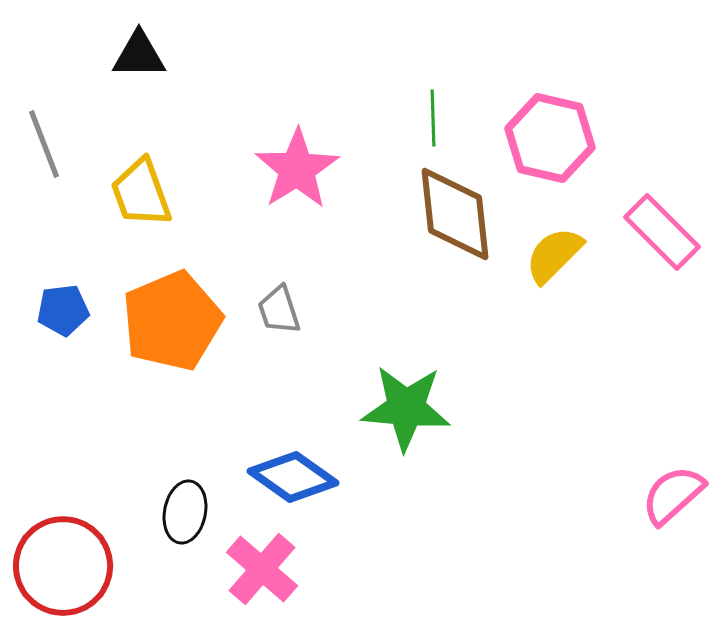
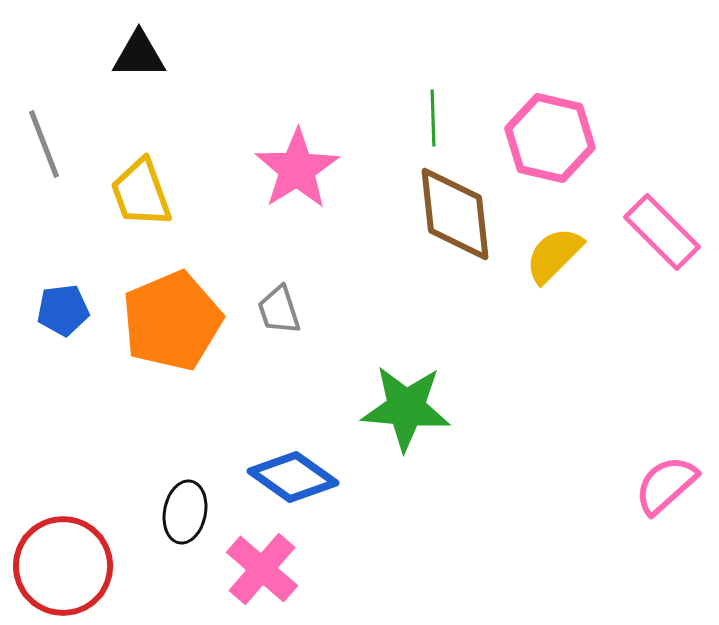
pink semicircle: moved 7 px left, 10 px up
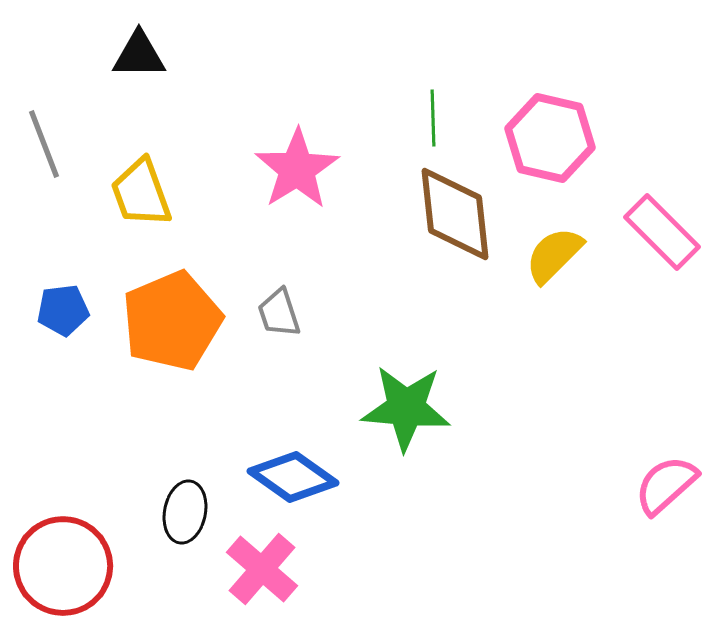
gray trapezoid: moved 3 px down
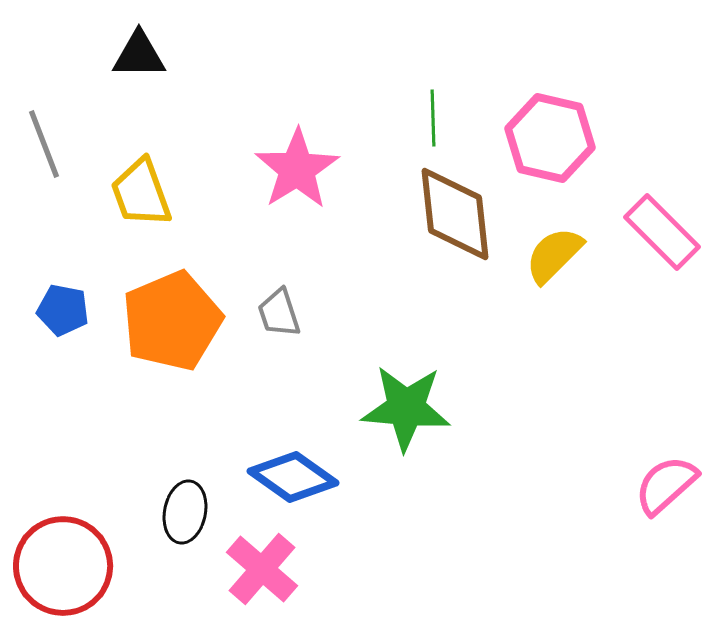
blue pentagon: rotated 18 degrees clockwise
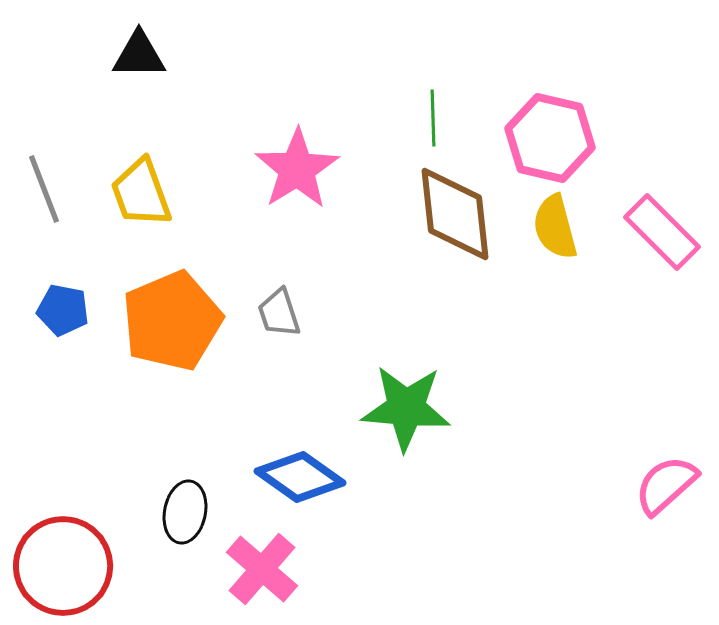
gray line: moved 45 px down
yellow semicircle: moved 1 px right, 28 px up; rotated 60 degrees counterclockwise
blue diamond: moved 7 px right
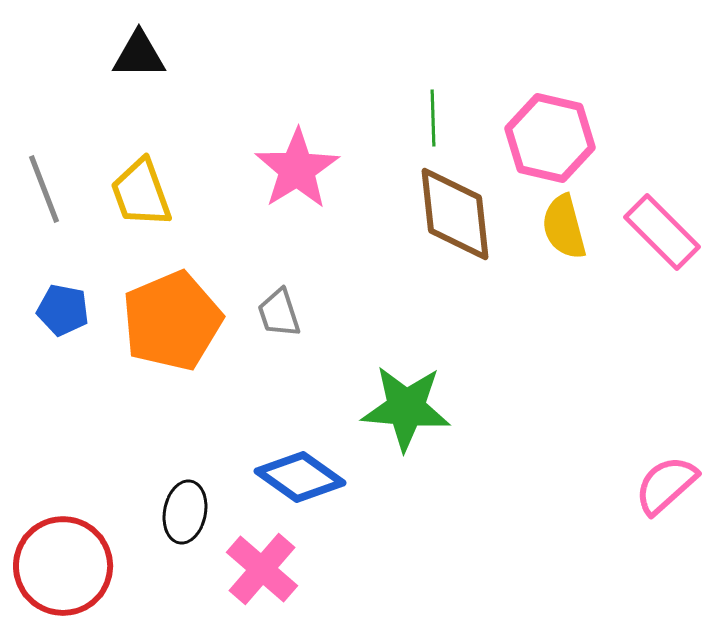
yellow semicircle: moved 9 px right
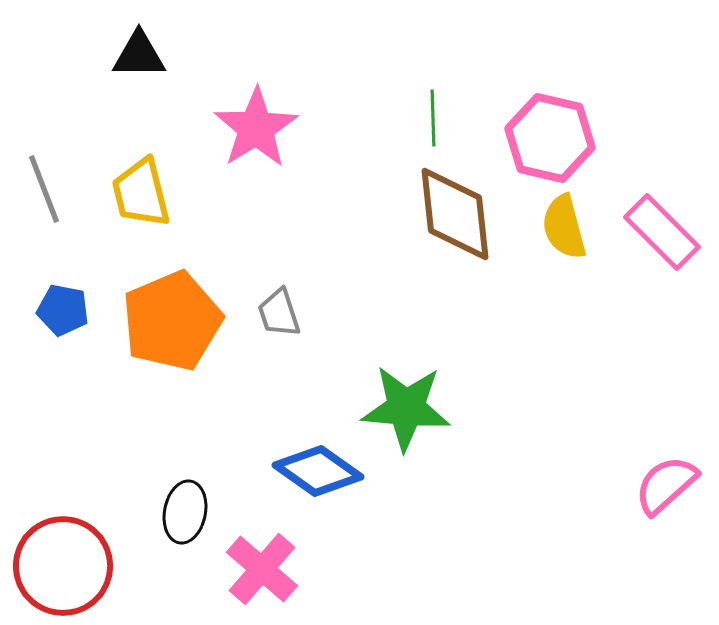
pink star: moved 41 px left, 41 px up
yellow trapezoid: rotated 6 degrees clockwise
blue diamond: moved 18 px right, 6 px up
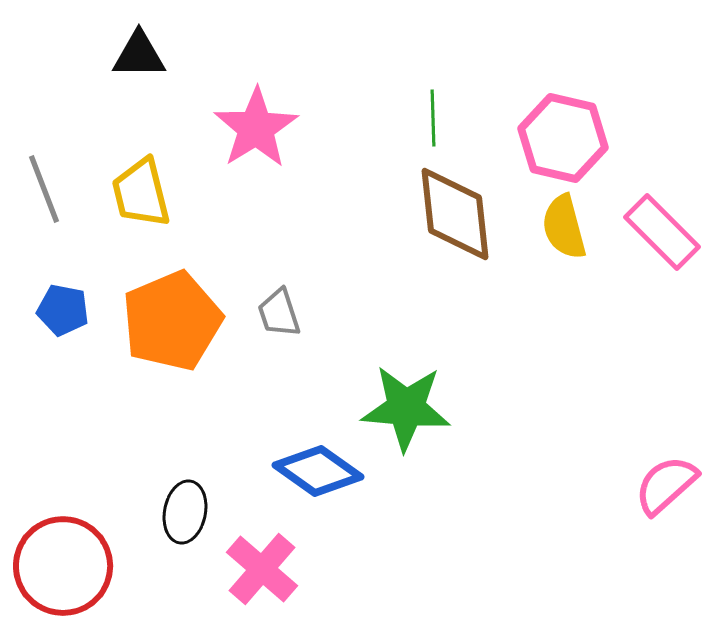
pink hexagon: moved 13 px right
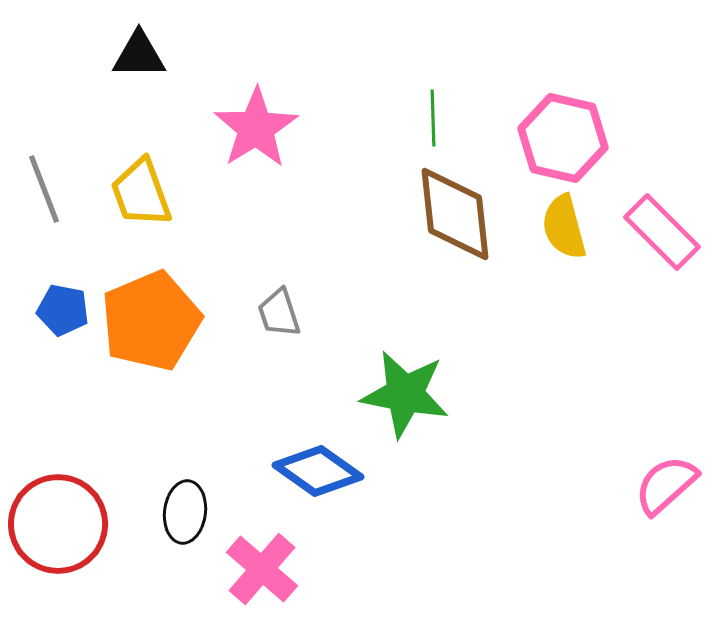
yellow trapezoid: rotated 6 degrees counterclockwise
orange pentagon: moved 21 px left
green star: moved 1 px left, 14 px up; rotated 6 degrees clockwise
black ellipse: rotated 4 degrees counterclockwise
red circle: moved 5 px left, 42 px up
